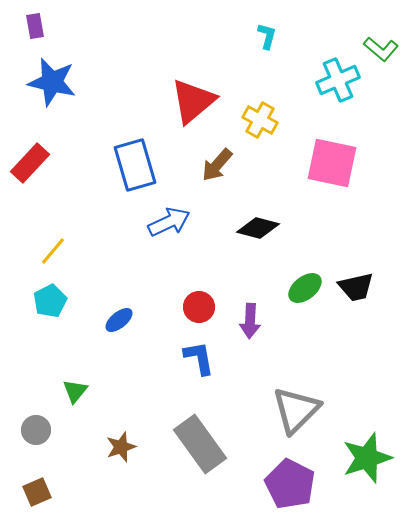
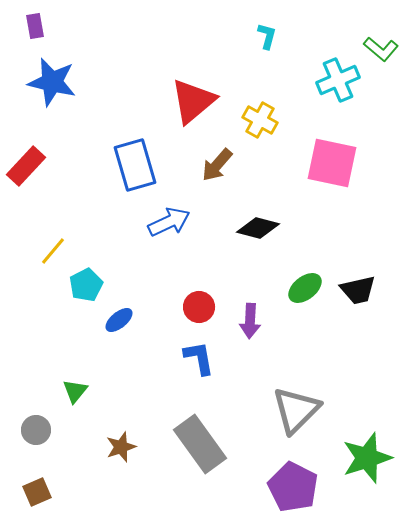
red rectangle: moved 4 px left, 3 px down
black trapezoid: moved 2 px right, 3 px down
cyan pentagon: moved 36 px right, 16 px up
purple pentagon: moved 3 px right, 3 px down
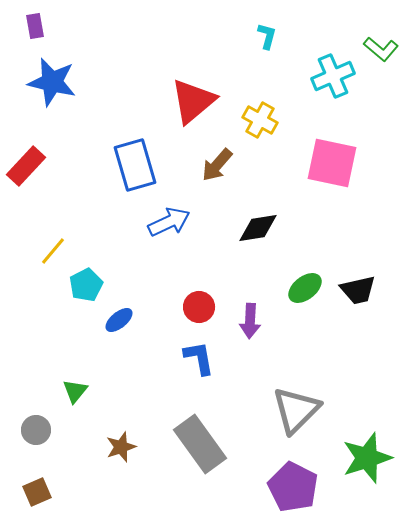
cyan cross: moved 5 px left, 4 px up
black diamond: rotated 24 degrees counterclockwise
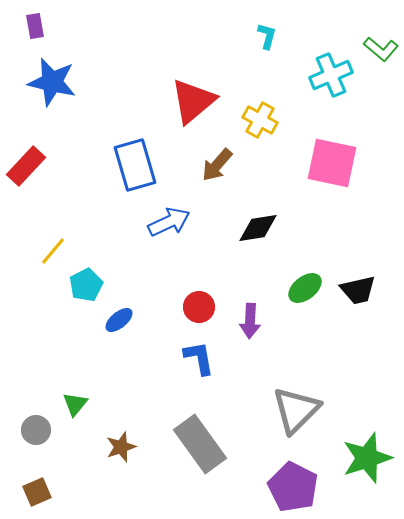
cyan cross: moved 2 px left, 1 px up
green triangle: moved 13 px down
